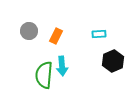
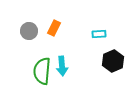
orange rectangle: moved 2 px left, 8 px up
green semicircle: moved 2 px left, 4 px up
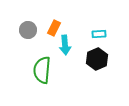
gray circle: moved 1 px left, 1 px up
black hexagon: moved 16 px left, 2 px up
cyan arrow: moved 3 px right, 21 px up
green semicircle: moved 1 px up
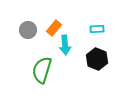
orange rectangle: rotated 14 degrees clockwise
cyan rectangle: moved 2 px left, 5 px up
black hexagon: rotated 15 degrees counterclockwise
green semicircle: rotated 12 degrees clockwise
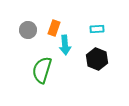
orange rectangle: rotated 21 degrees counterclockwise
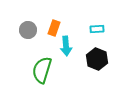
cyan arrow: moved 1 px right, 1 px down
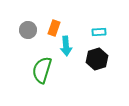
cyan rectangle: moved 2 px right, 3 px down
black hexagon: rotated 20 degrees clockwise
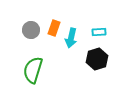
gray circle: moved 3 px right
cyan arrow: moved 5 px right, 8 px up; rotated 18 degrees clockwise
green semicircle: moved 9 px left
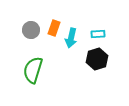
cyan rectangle: moved 1 px left, 2 px down
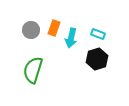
cyan rectangle: rotated 24 degrees clockwise
